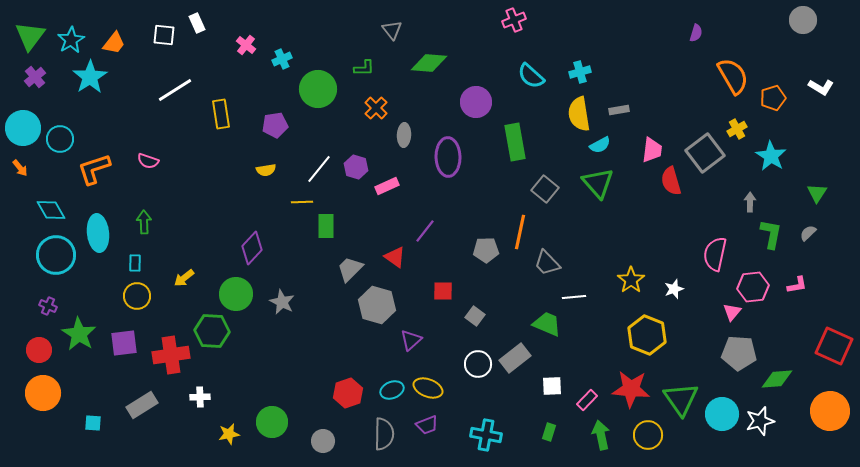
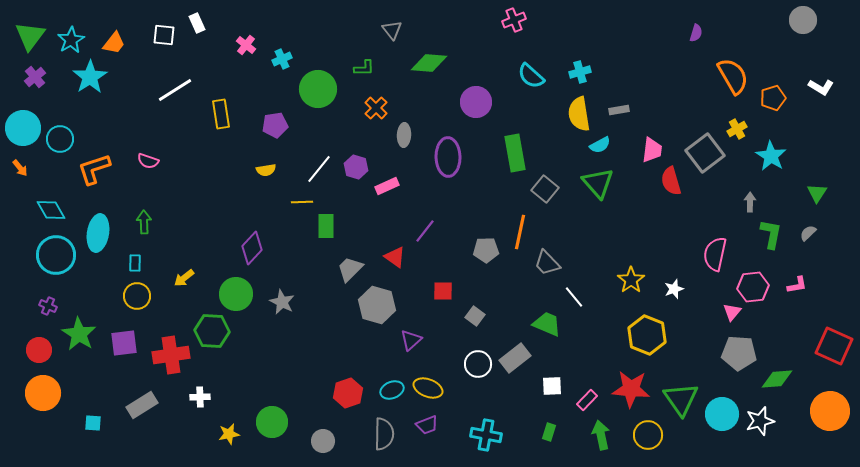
green rectangle at (515, 142): moved 11 px down
cyan ellipse at (98, 233): rotated 15 degrees clockwise
white line at (574, 297): rotated 55 degrees clockwise
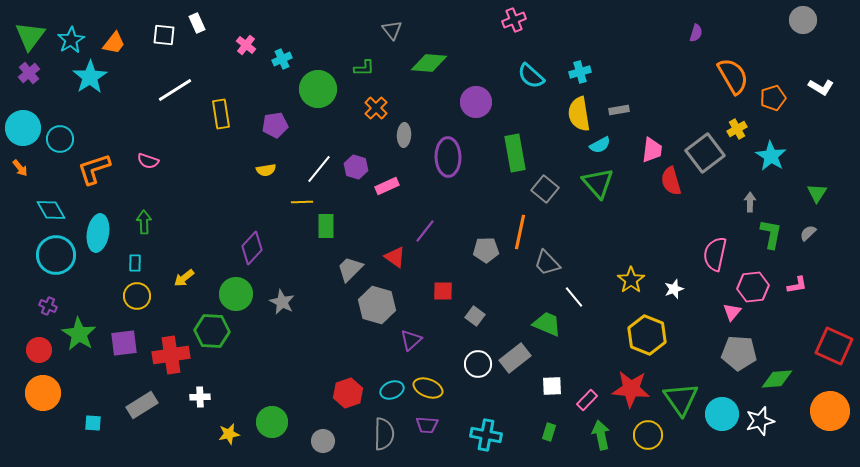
purple cross at (35, 77): moved 6 px left, 4 px up
purple trapezoid at (427, 425): rotated 25 degrees clockwise
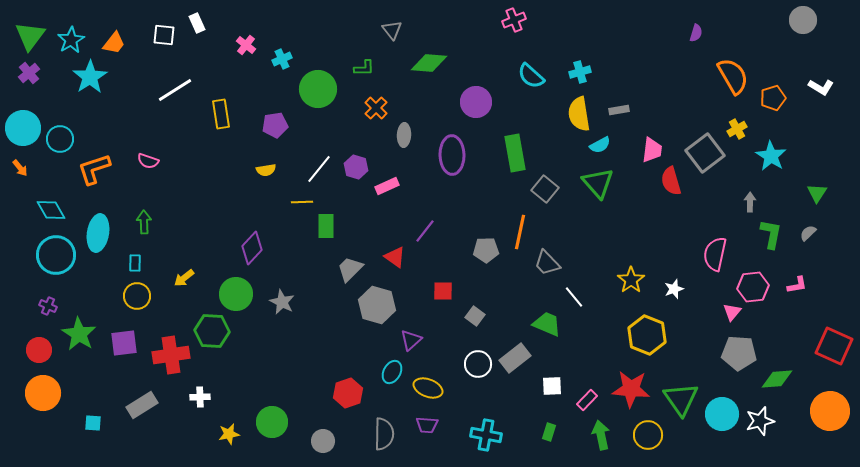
purple ellipse at (448, 157): moved 4 px right, 2 px up
cyan ellipse at (392, 390): moved 18 px up; rotated 40 degrees counterclockwise
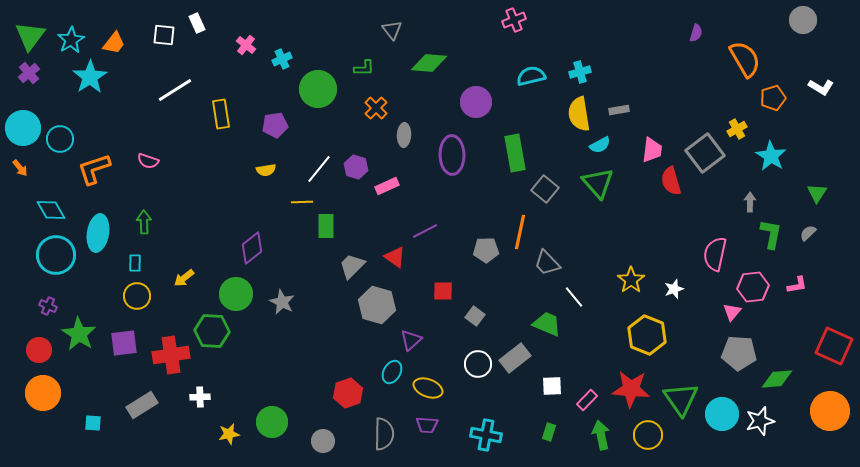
cyan semicircle at (531, 76): rotated 124 degrees clockwise
orange semicircle at (733, 76): moved 12 px right, 17 px up
purple line at (425, 231): rotated 25 degrees clockwise
purple diamond at (252, 248): rotated 8 degrees clockwise
gray trapezoid at (350, 269): moved 2 px right, 3 px up
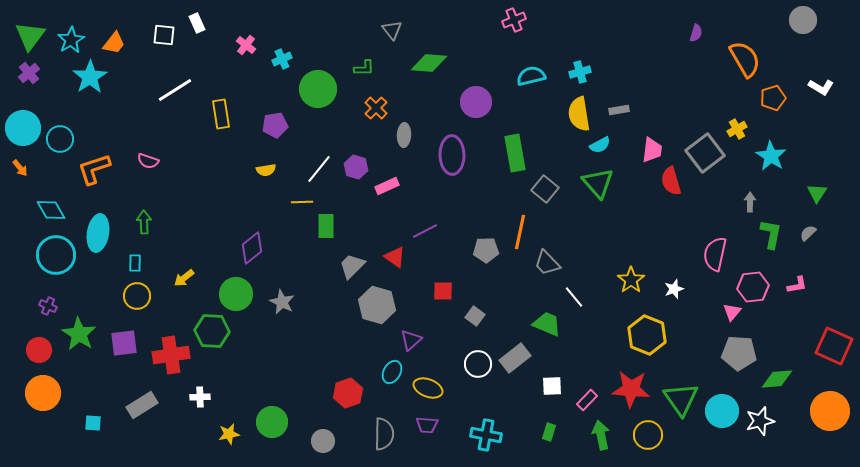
cyan circle at (722, 414): moved 3 px up
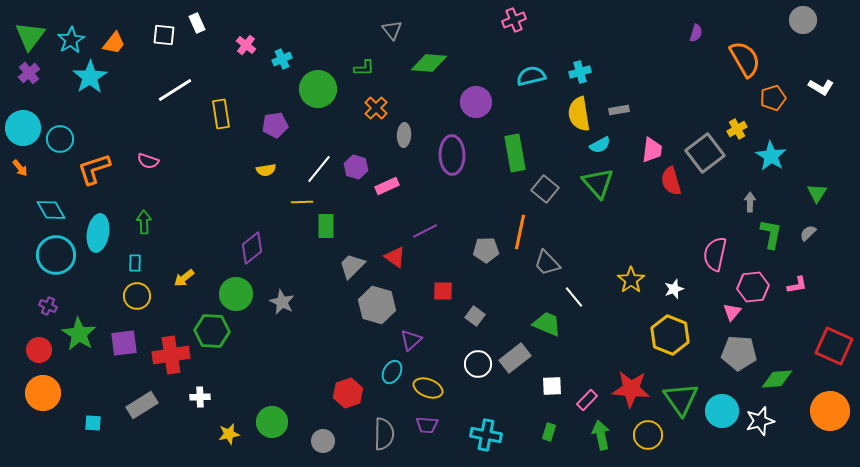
yellow hexagon at (647, 335): moved 23 px right
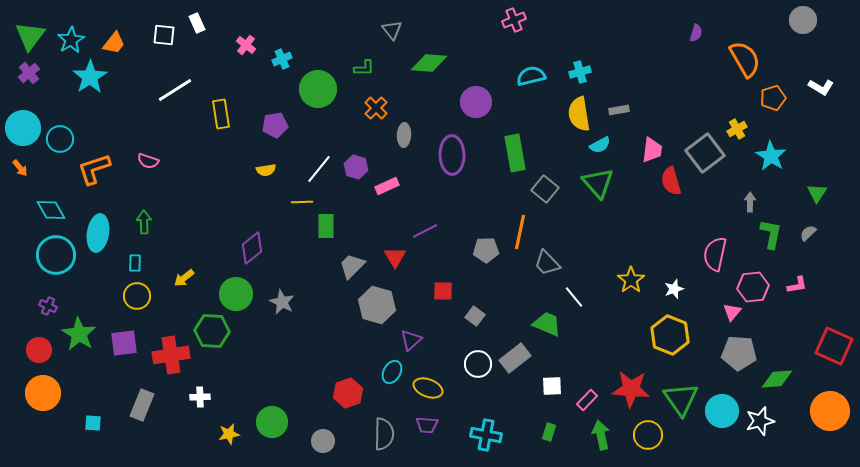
red triangle at (395, 257): rotated 25 degrees clockwise
gray rectangle at (142, 405): rotated 36 degrees counterclockwise
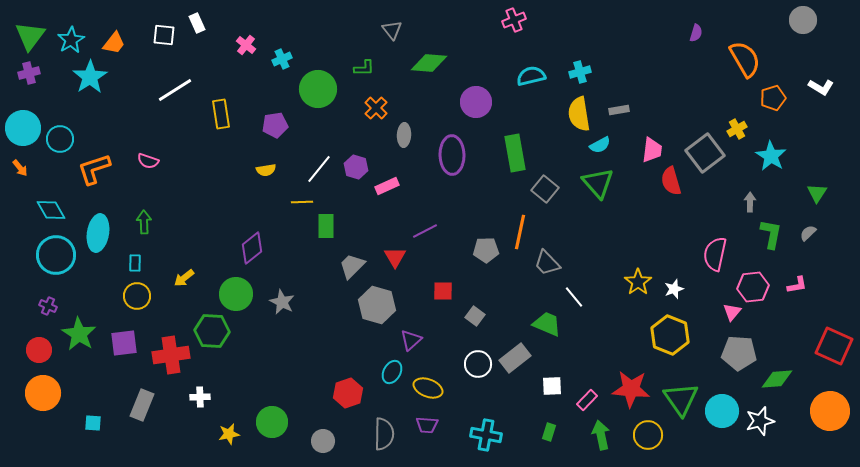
purple cross at (29, 73): rotated 25 degrees clockwise
yellow star at (631, 280): moved 7 px right, 2 px down
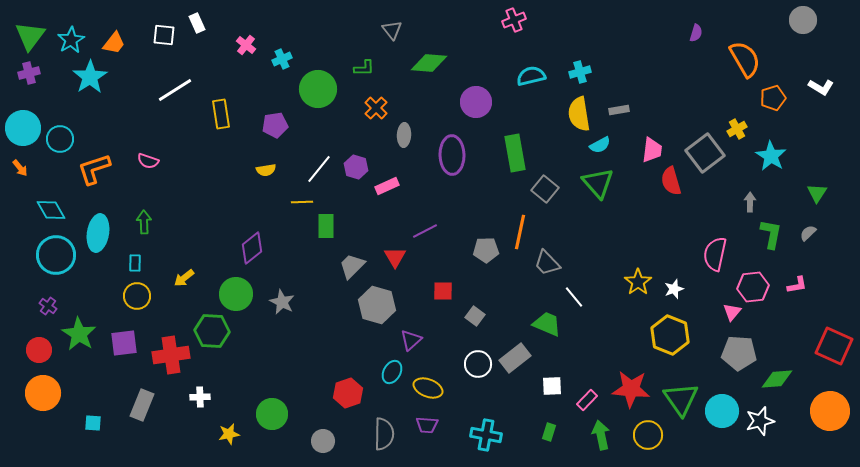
purple cross at (48, 306): rotated 12 degrees clockwise
green circle at (272, 422): moved 8 px up
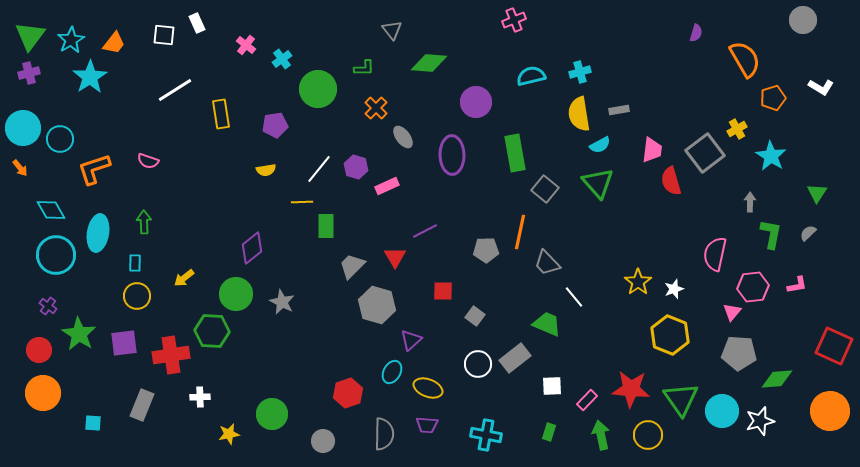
cyan cross at (282, 59): rotated 12 degrees counterclockwise
gray ellipse at (404, 135): moved 1 px left, 2 px down; rotated 40 degrees counterclockwise
